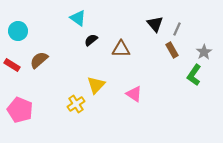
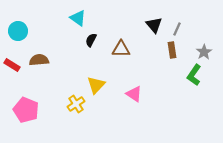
black triangle: moved 1 px left, 1 px down
black semicircle: rotated 24 degrees counterclockwise
brown rectangle: rotated 21 degrees clockwise
brown semicircle: rotated 36 degrees clockwise
pink pentagon: moved 6 px right
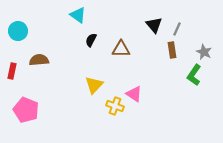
cyan triangle: moved 3 px up
gray star: rotated 14 degrees counterclockwise
red rectangle: moved 6 px down; rotated 70 degrees clockwise
yellow triangle: moved 2 px left
yellow cross: moved 39 px right, 2 px down; rotated 36 degrees counterclockwise
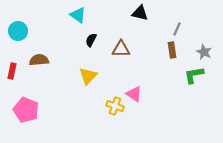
black triangle: moved 14 px left, 12 px up; rotated 36 degrees counterclockwise
green L-shape: rotated 45 degrees clockwise
yellow triangle: moved 6 px left, 9 px up
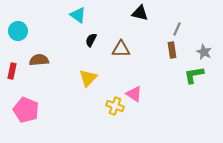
yellow triangle: moved 2 px down
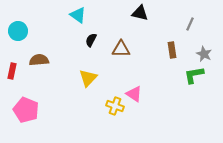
gray line: moved 13 px right, 5 px up
gray star: moved 2 px down
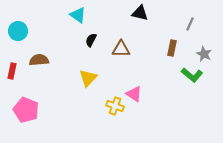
brown rectangle: moved 2 px up; rotated 21 degrees clockwise
green L-shape: moved 2 px left; rotated 130 degrees counterclockwise
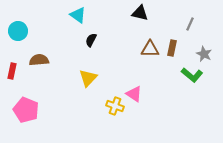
brown triangle: moved 29 px right
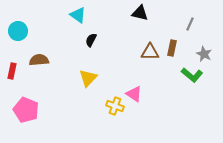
brown triangle: moved 3 px down
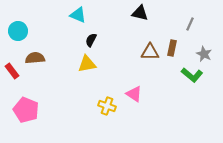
cyan triangle: rotated 12 degrees counterclockwise
brown semicircle: moved 4 px left, 2 px up
red rectangle: rotated 49 degrees counterclockwise
yellow triangle: moved 1 px left, 14 px up; rotated 36 degrees clockwise
yellow cross: moved 8 px left
